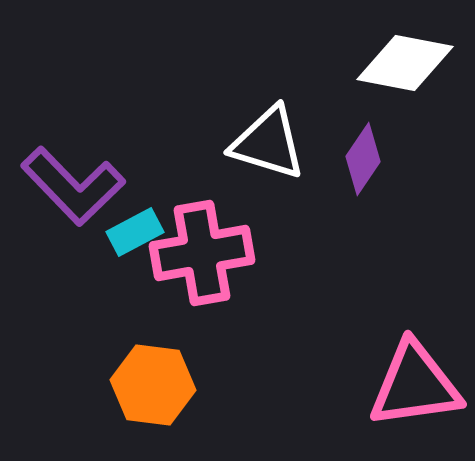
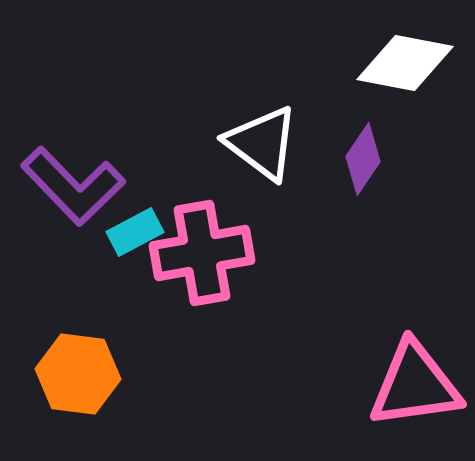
white triangle: moved 6 px left; rotated 20 degrees clockwise
orange hexagon: moved 75 px left, 11 px up
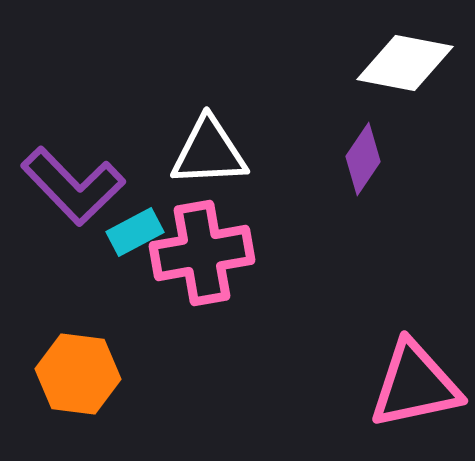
white triangle: moved 53 px left, 9 px down; rotated 40 degrees counterclockwise
pink triangle: rotated 4 degrees counterclockwise
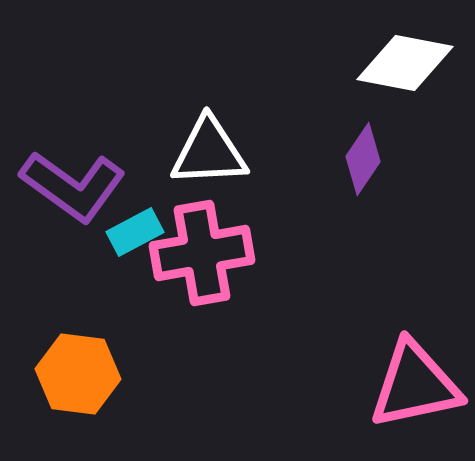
purple L-shape: rotated 10 degrees counterclockwise
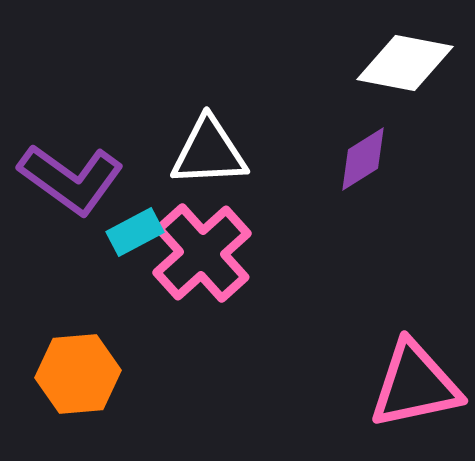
purple diamond: rotated 24 degrees clockwise
purple L-shape: moved 2 px left, 7 px up
pink cross: rotated 32 degrees counterclockwise
orange hexagon: rotated 12 degrees counterclockwise
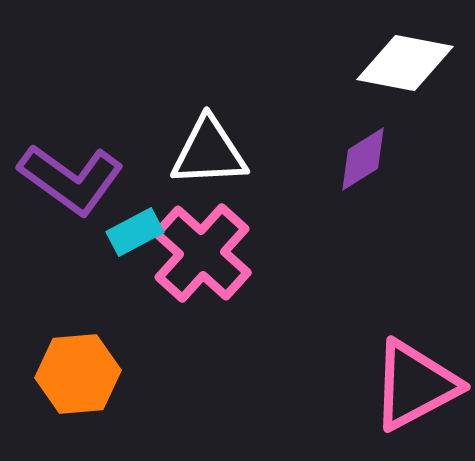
pink cross: rotated 6 degrees counterclockwise
pink triangle: rotated 16 degrees counterclockwise
